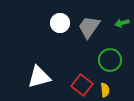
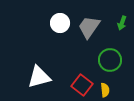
green arrow: rotated 56 degrees counterclockwise
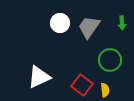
green arrow: rotated 24 degrees counterclockwise
white triangle: rotated 10 degrees counterclockwise
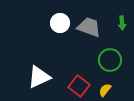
gray trapezoid: rotated 75 degrees clockwise
red square: moved 3 px left, 1 px down
yellow semicircle: rotated 136 degrees counterclockwise
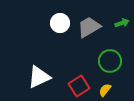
green arrow: rotated 104 degrees counterclockwise
gray trapezoid: rotated 50 degrees counterclockwise
green circle: moved 1 px down
red square: rotated 20 degrees clockwise
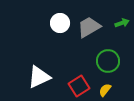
green circle: moved 2 px left
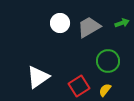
white triangle: moved 1 px left; rotated 10 degrees counterclockwise
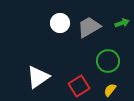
yellow semicircle: moved 5 px right
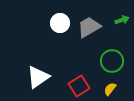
green arrow: moved 3 px up
green circle: moved 4 px right
yellow semicircle: moved 1 px up
